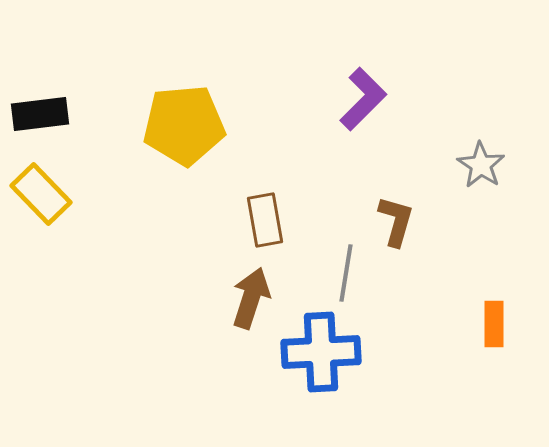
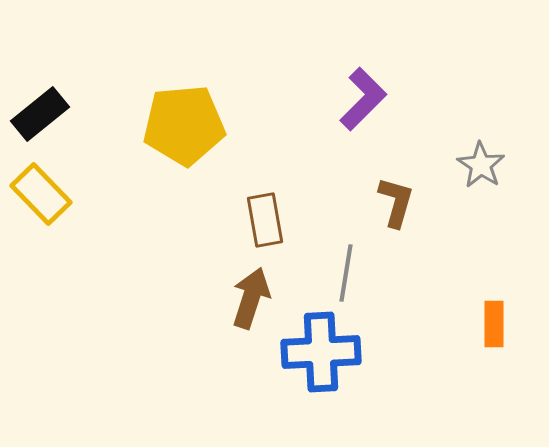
black rectangle: rotated 32 degrees counterclockwise
brown L-shape: moved 19 px up
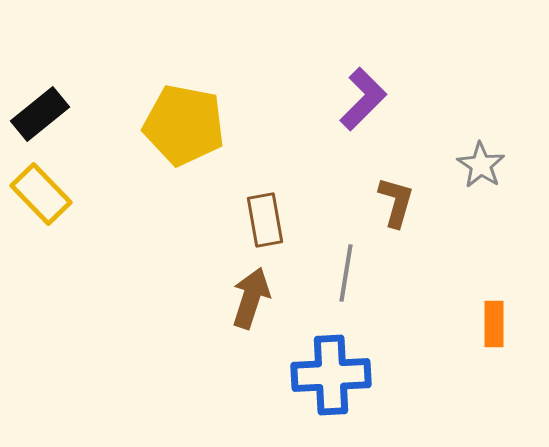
yellow pentagon: rotated 16 degrees clockwise
blue cross: moved 10 px right, 23 px down
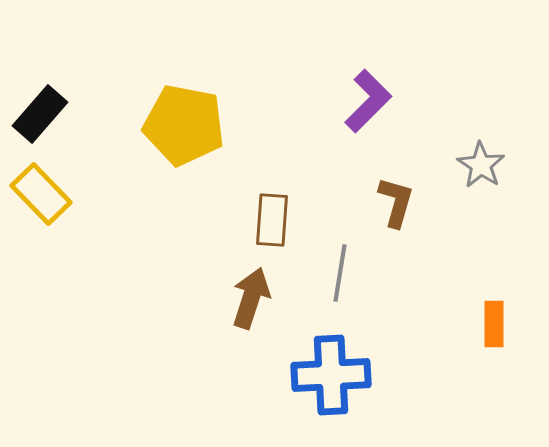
purple L-shape: moved 5 px right, 2 px down
black rectangle: rotated 10 degrees counterclockwise
brown rectangle: moved 7 px right; rotated 14 degrees clockwise
gray line: moved 6 px left
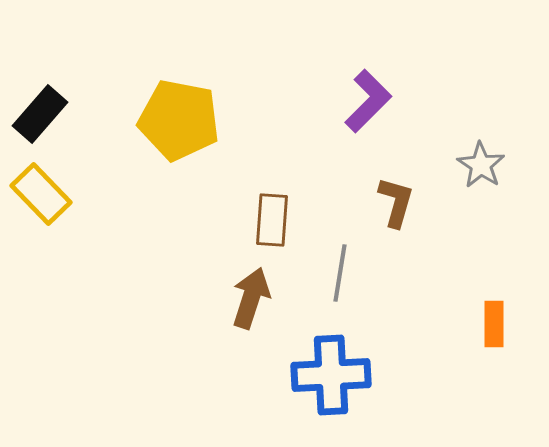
yellow pentagon: moved 5 px left, 5 px up
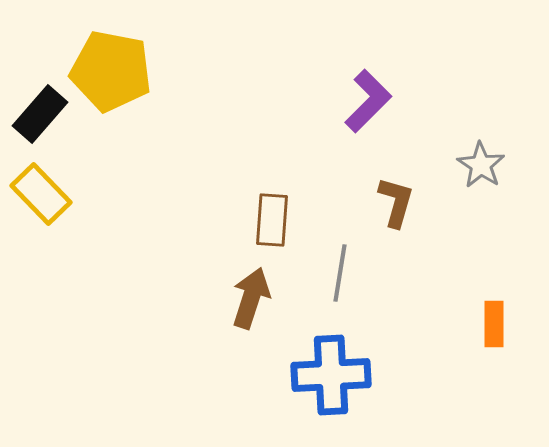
yellow pentagon: moved 68 px left, 49 px up
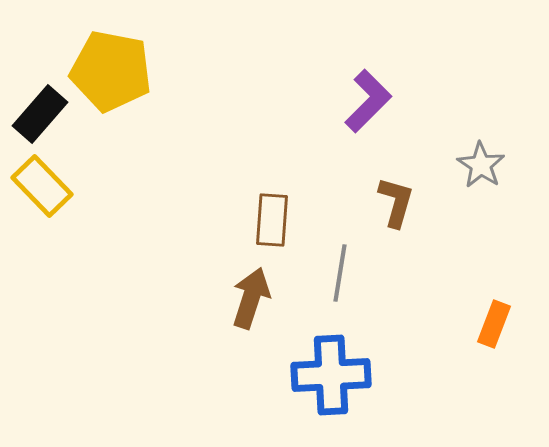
yellow rectangle: moved 1 px right, 8 px up
orange rectangle: rotated 21 degrees clockwise
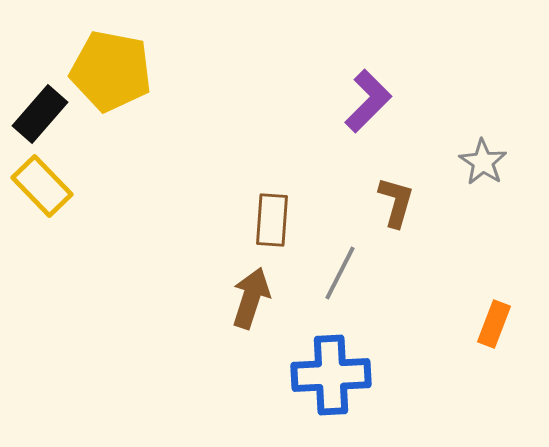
gray star: moved 2 px right, 3 px up
gray line: rotated 18 degrees clockwise
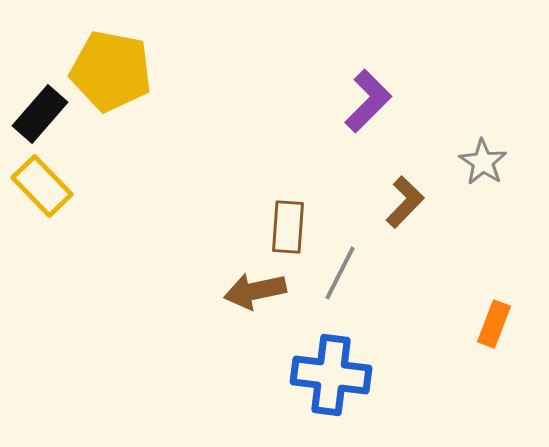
brown L-shape: moved 9 px right; rotated 28 degrees clockwise
brown rectangle: moved 16 px right, 7 px down
brown arrow: moved 4 px right, 7 px up; rotated 120 degrees counterclockwise
blue cross: rotated 10 degrees clockwise
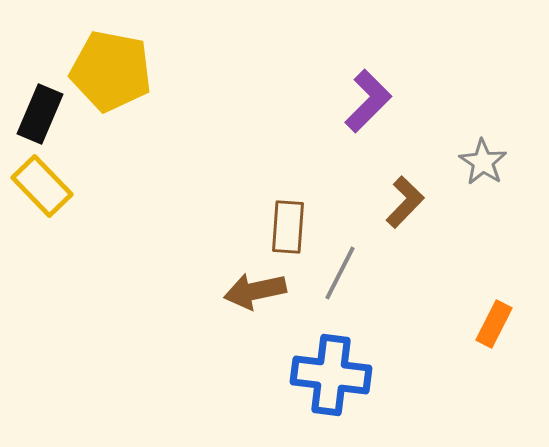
black rectangle: rotated 18 degrees counterclockwise
orange rectangle: rotated 6 degrees clockwise
